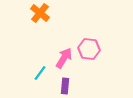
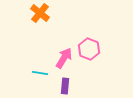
pink hexagon: rotated 15 degrees clockwise
cyan line: rotated 63 degrees clockwise
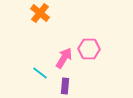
pink hexagon: rotated 20 degrees counterclockwise
cyan line: rotated 28 degrees clockwise
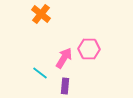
orange cross: moved 1 px right, 1 px down
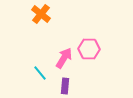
cyan line: rotated 14 degrees clockwise
